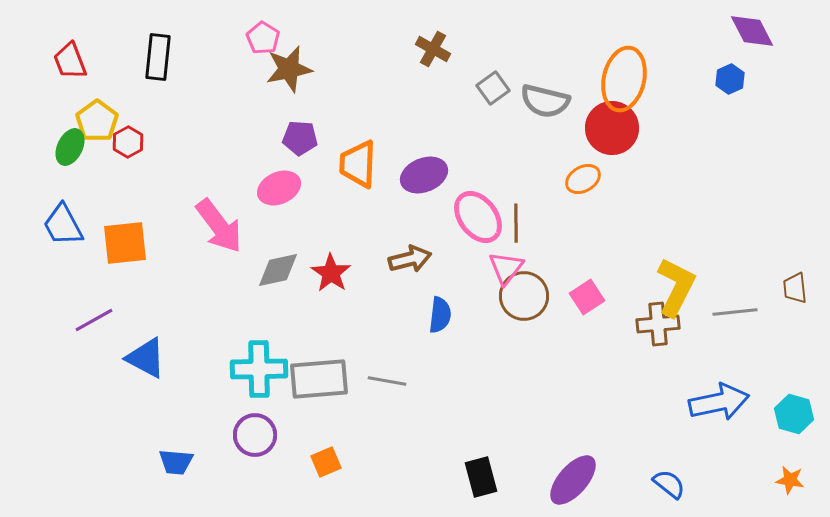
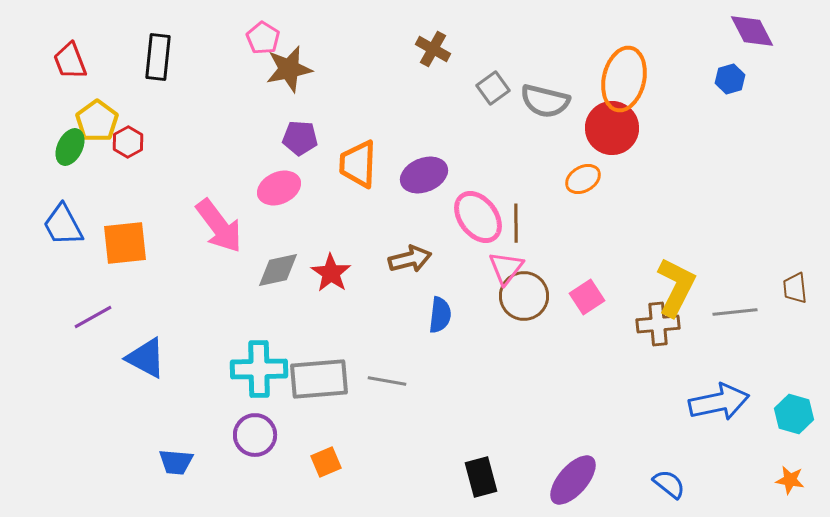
blue hexagon at (730, 79): rotated 8 degrees clockwise
purple line at (94, 320): moved 1 px left, 3 px up
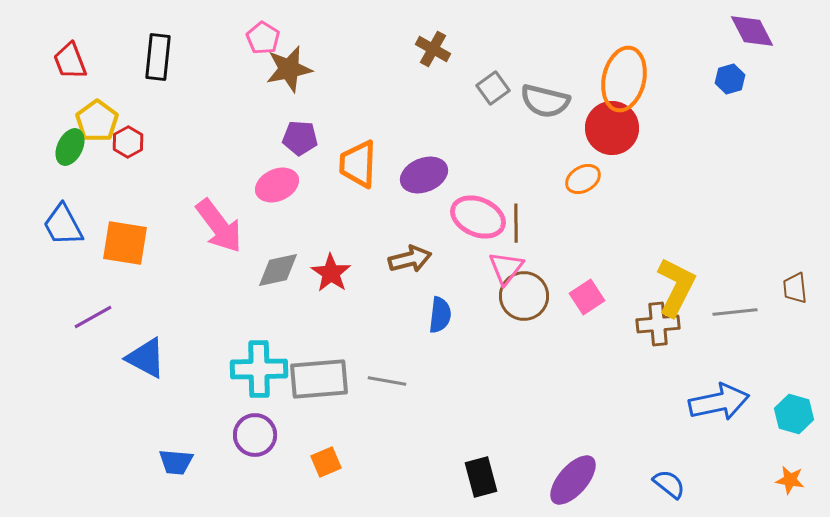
pink ellipse at (279, 188): moved 2 px left, 3 px up
pink ellipse at (478, 217): rotated 30 degrees counterclockwise
orange square at (125, 243): rotated 15 degrees clockwise
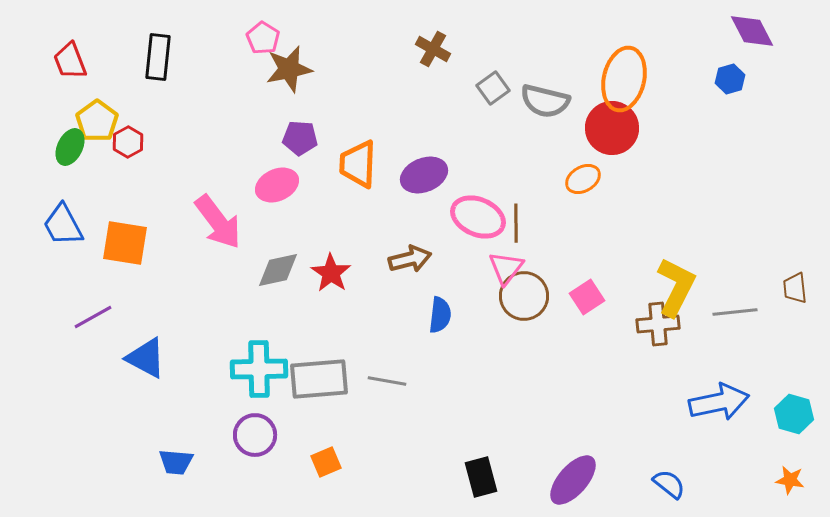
pink arrow at (219, 226): moved 1 px left, 4 px up
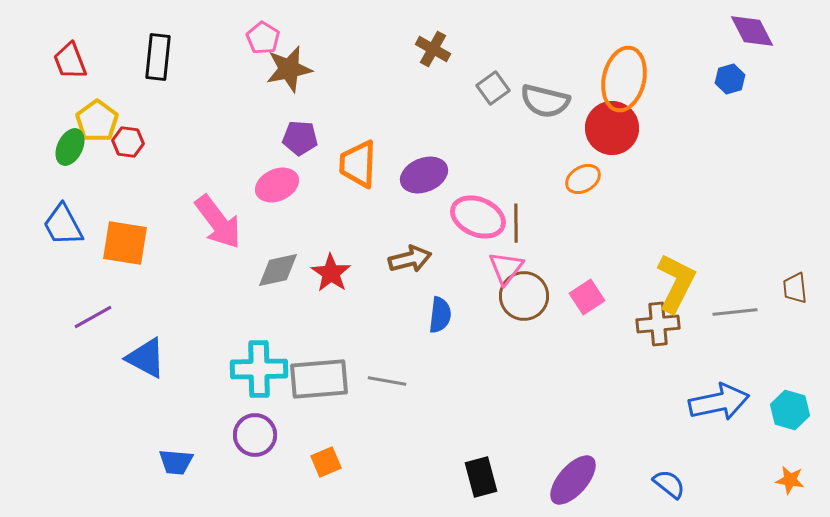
red hexagon at (128, 142): rotated 24 degrees counterclockwise
yellow L-shape at (676, 287): moved 4 px up
cyan hexagon at (794, 414): moved 4 px left, 4 px up
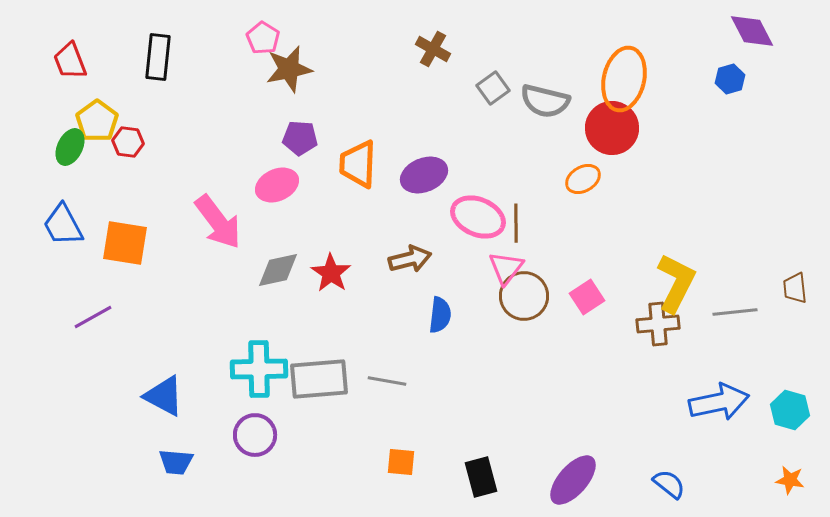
blue triangle at (146, 358): moved 18 px right, 38 px down
orange square at (326, 462): moved 75 px right; rotated 28 degrees clockwise
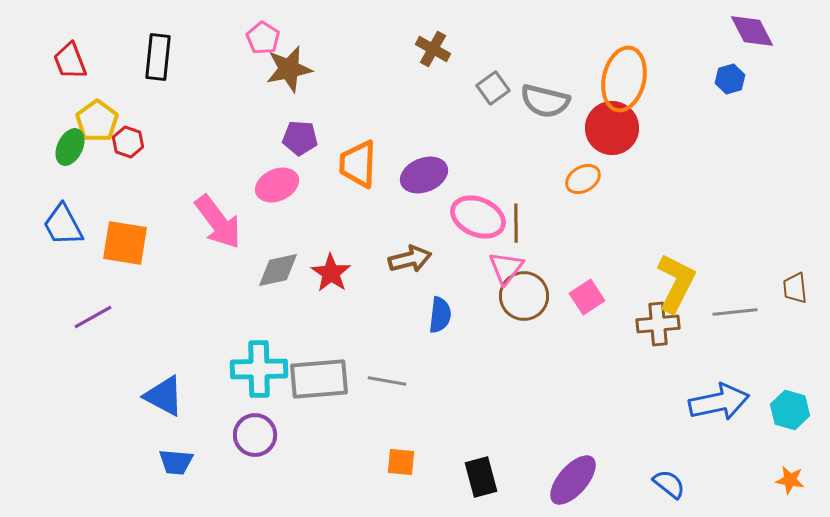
red hexagon at (128, 142): rotated 12 degrees clockwise
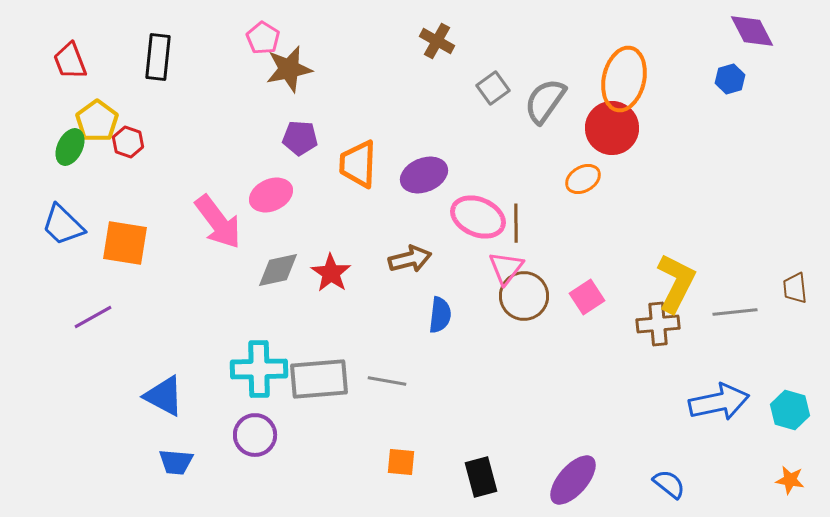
brown cross at (433, 49): moved 4 px right, 8 px up
gray semicircle at (545, 101): rotated 111 degrees clockwise
pink ellipse at (277, 185): moved 6 px left, 10 px down
blue trapezoid at (63, 225): rotated 18 degrees counterclockwise
